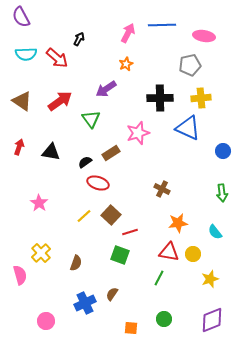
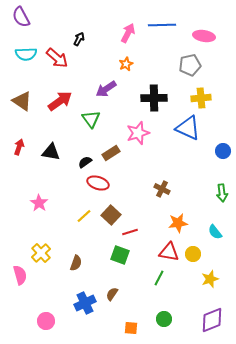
black cross at (160, 98): moved 6 px left
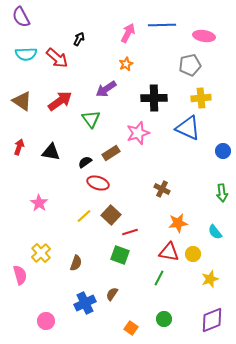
orange square at (131, 328): rotated 32 degrees clockwise
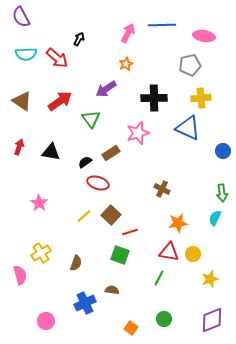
cyan semicircle at (215, 232): moved 14 px up; rotated 63 degrees clockwise
yellow cross at (41, 253): rotated 12 degrees clockwise
brown semicircle at (112, 294): moved 4 px up; rotated 64 degrees clockwise
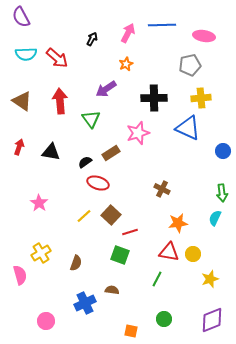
black arrow at (79, 39): moved 13 px right
red arrow at (60, 101): rotated 60 degrees counterclockwise
green line at (159, 278): moved 2 px left, 1 px down
orange square at (131, 328): moved 3 px down; rotated 24 degrees counterclockwise
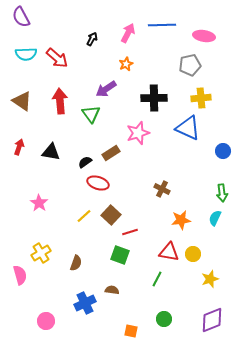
green triangle at (91, 119): moved 5 px up
orange star at (178, 223): moved 3 px right, 3 px up
